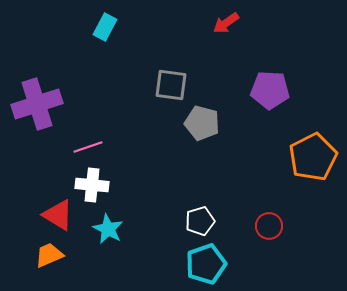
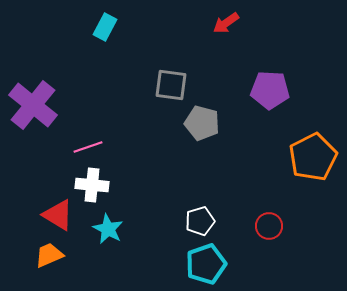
purple cross: moved 4 px left, 1 px down; rotated 33 degrees counterclockwise
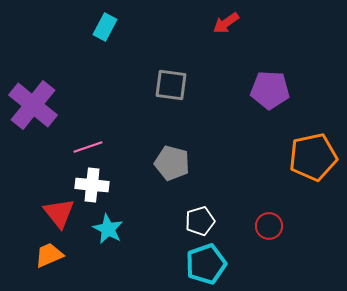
gray pentagon: moved 30 px left, 40 px down
orange pentagon: rotated 15 degrees clockwise
red triangle: moved 1 px right, 2 px up; rotated 20 degrees clockwise
